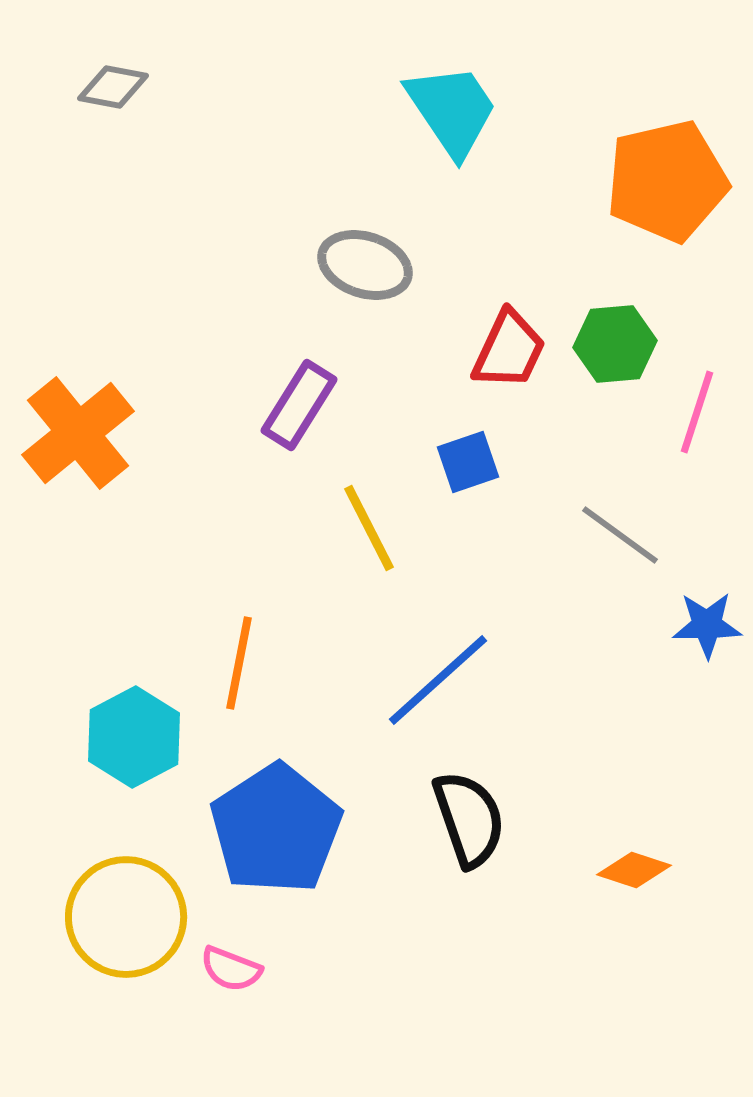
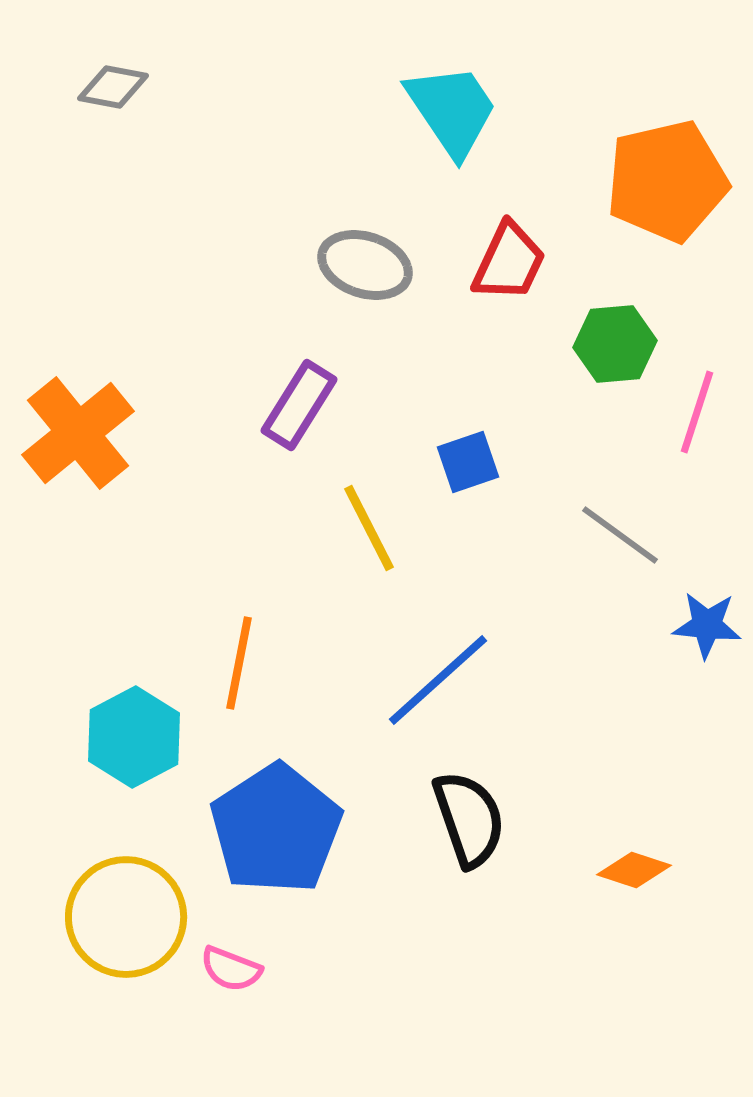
red trapezoid: moved 88 px up
blue star: rotated 6 degrees clockwise
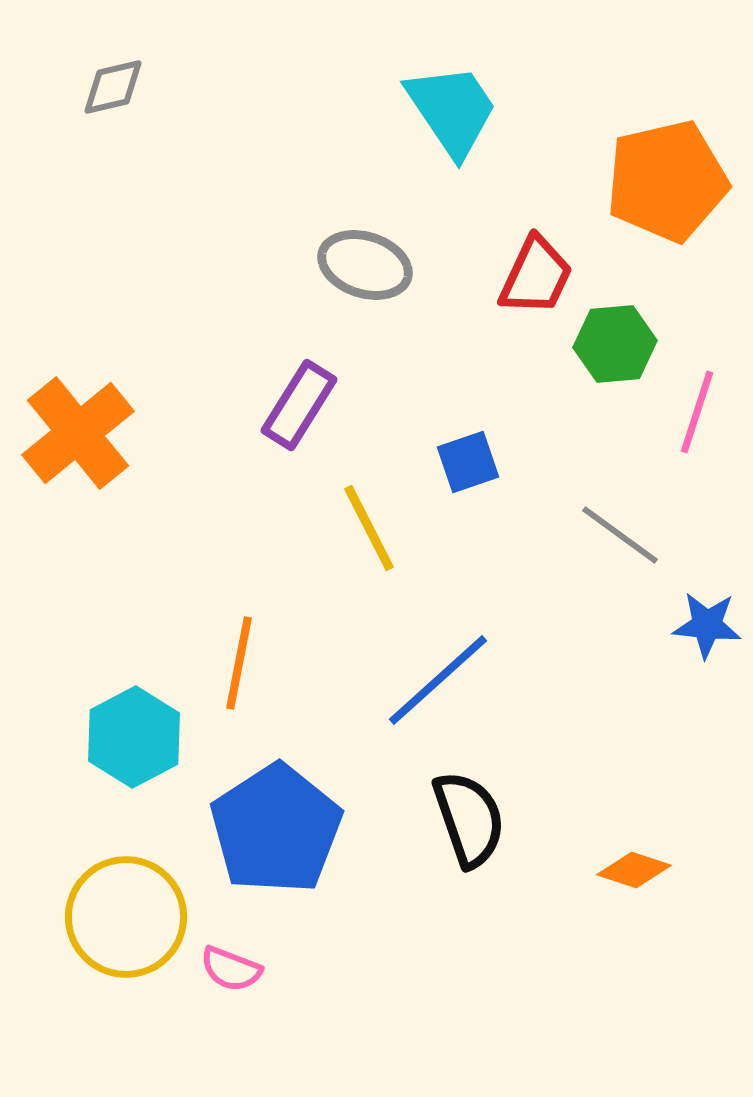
gray diamond: rotated 24 degrees counterclockwise
red trapezoid: moved 27 px right, 14 px down
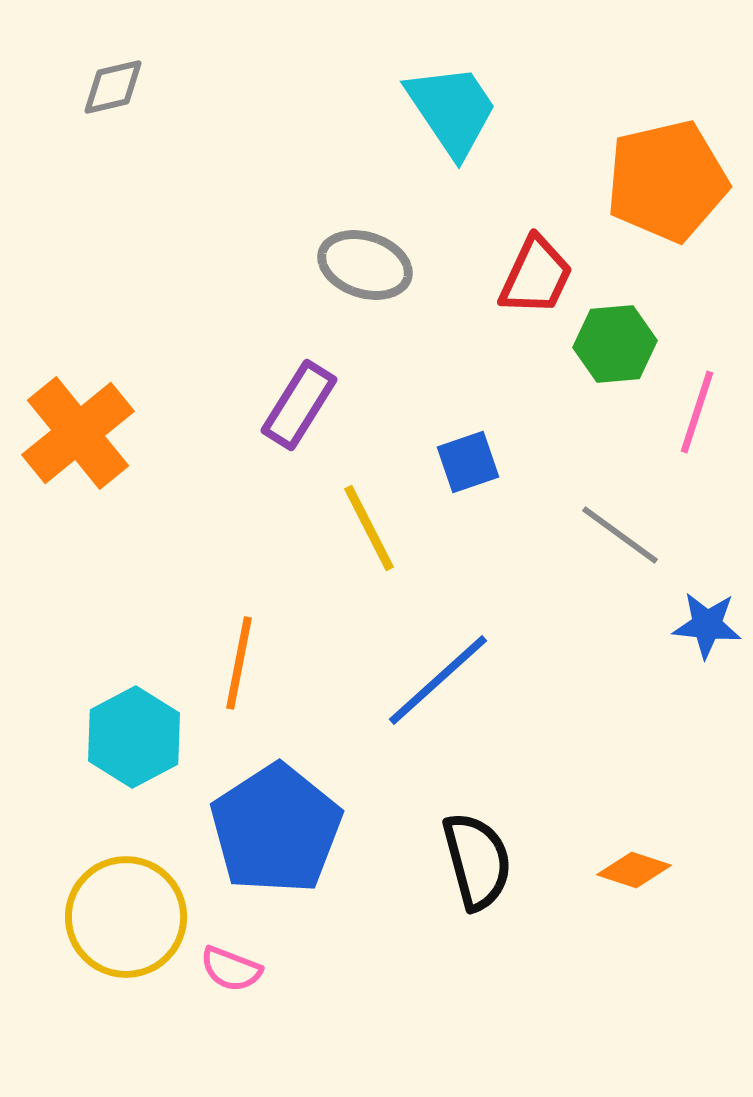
black semicircle: moved 8 px right, 42 px down; rotated 4 degrees clockwise
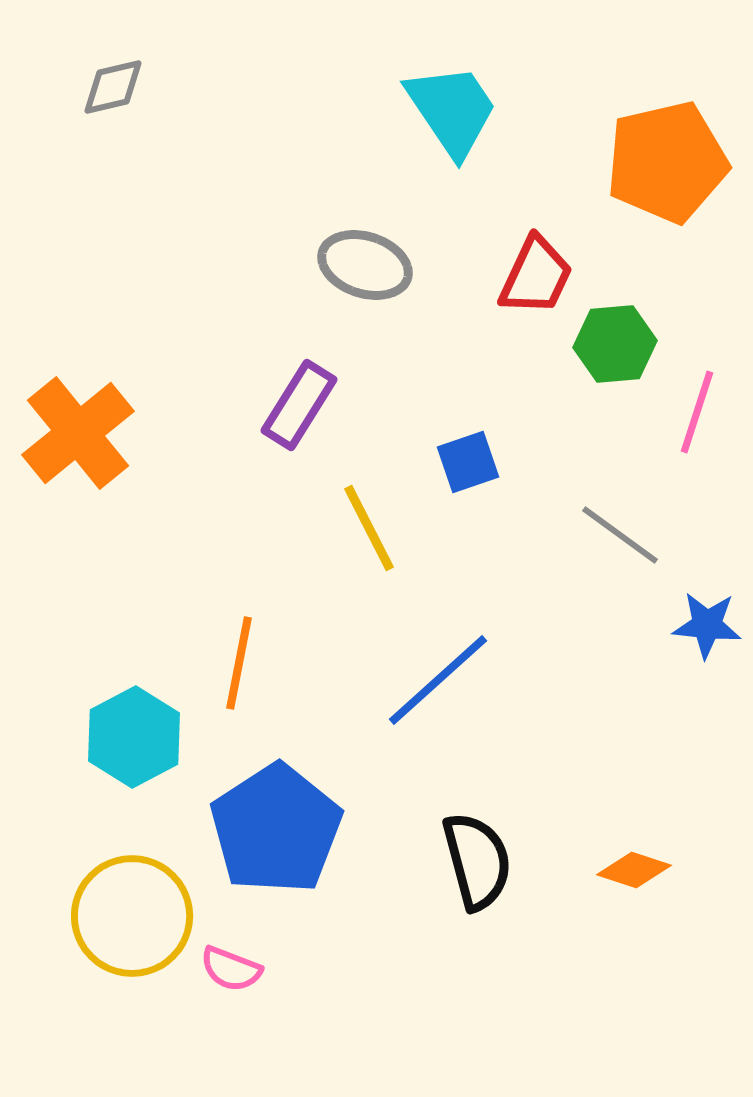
orange pentagon: moved 19 px up
yellow circle: moved 6 px right, 1 px up
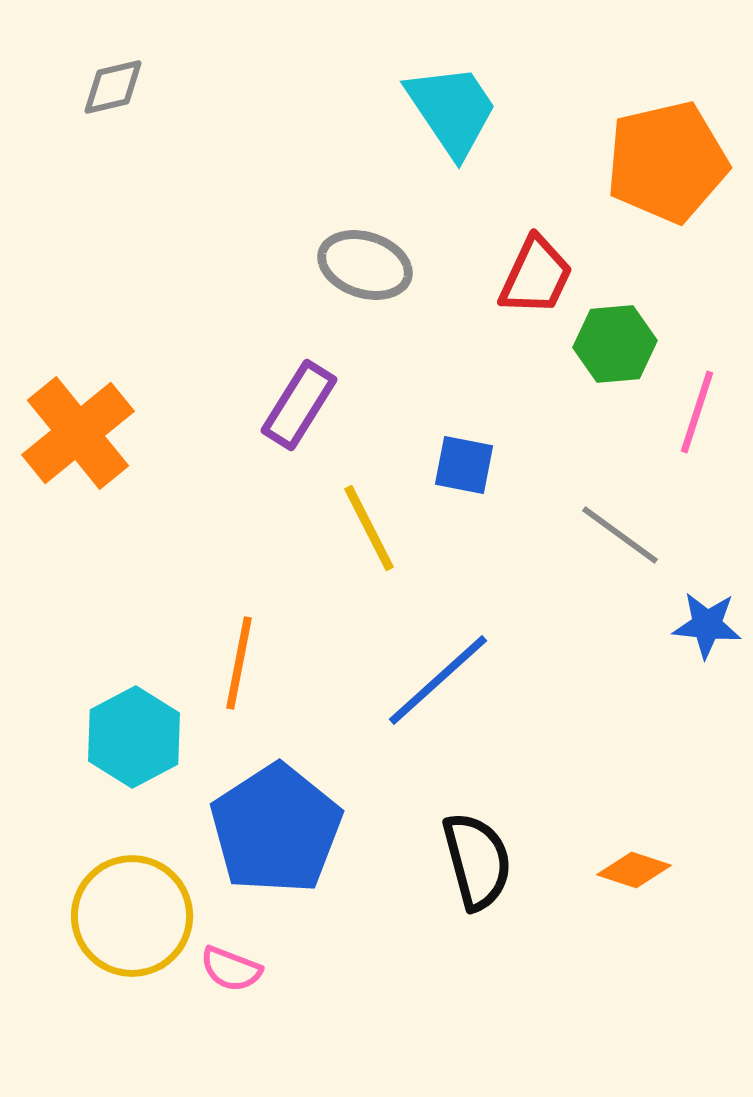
blue square: moved 4 px left, 3 px down; rotated 30 degrees clockwise
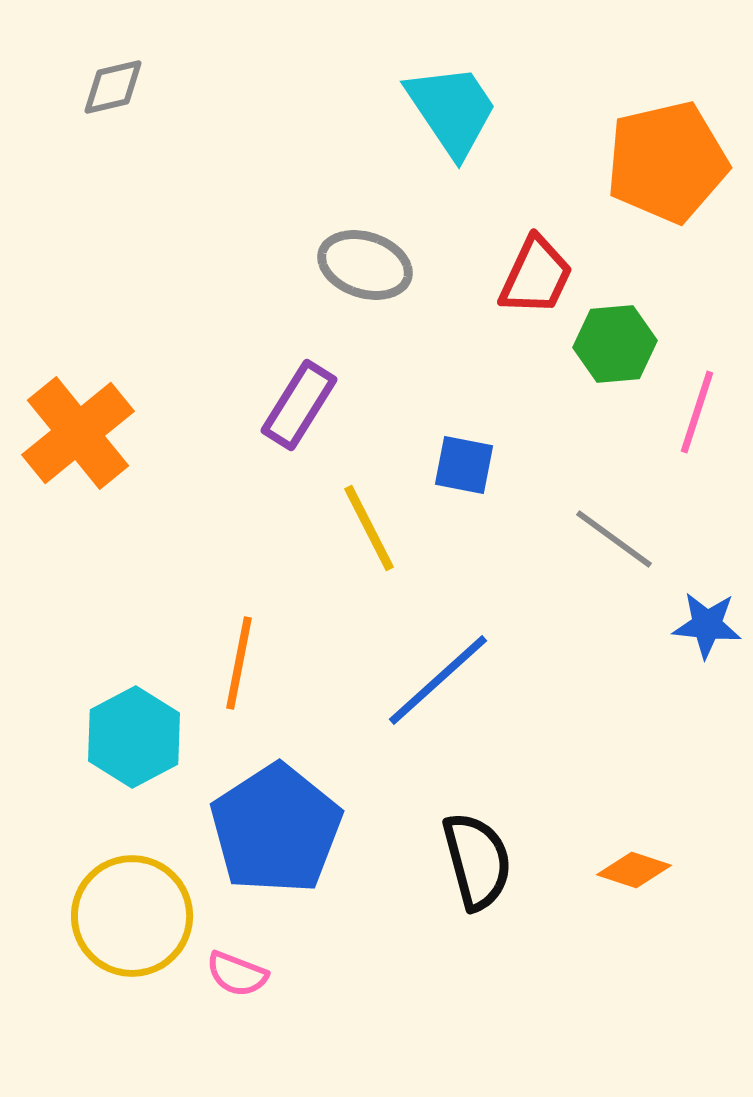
gray line: moved 6 px left, 4 px down
pink semicircle: moved 6 px right, 5 px down
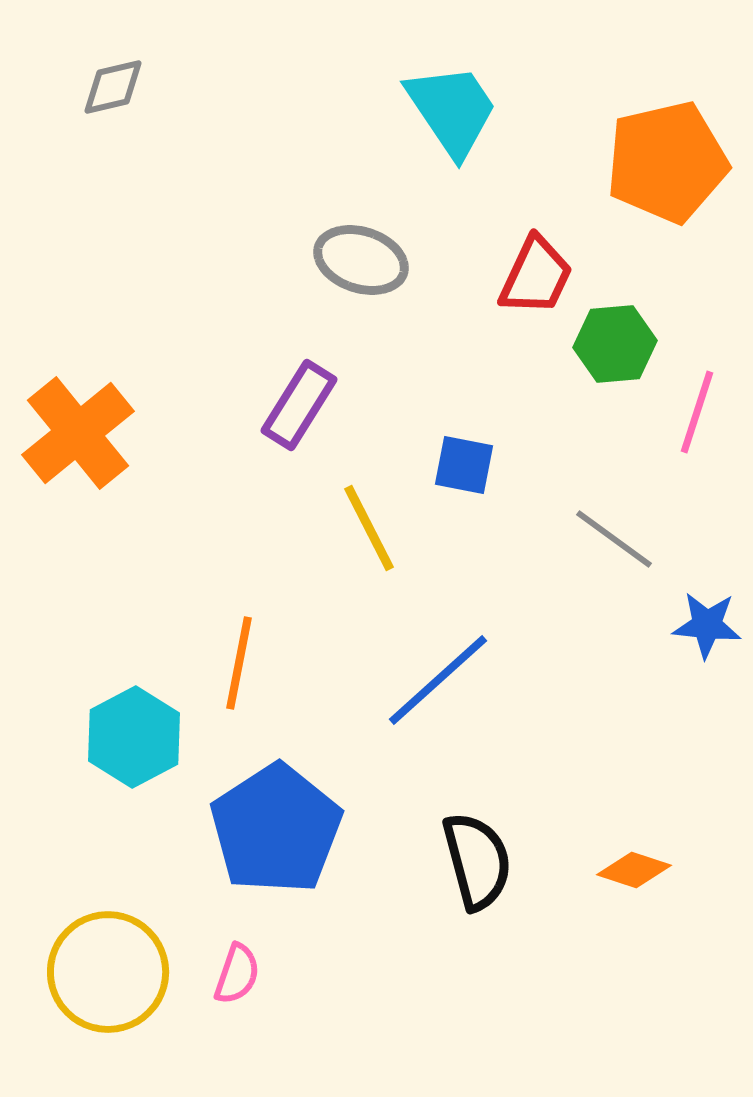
gray ellipse: moved 4 px left, 5 px up
yellow circle: moved 24 px left, 56 px down
pink semicircle: rotated 92 degrees counterclockwise
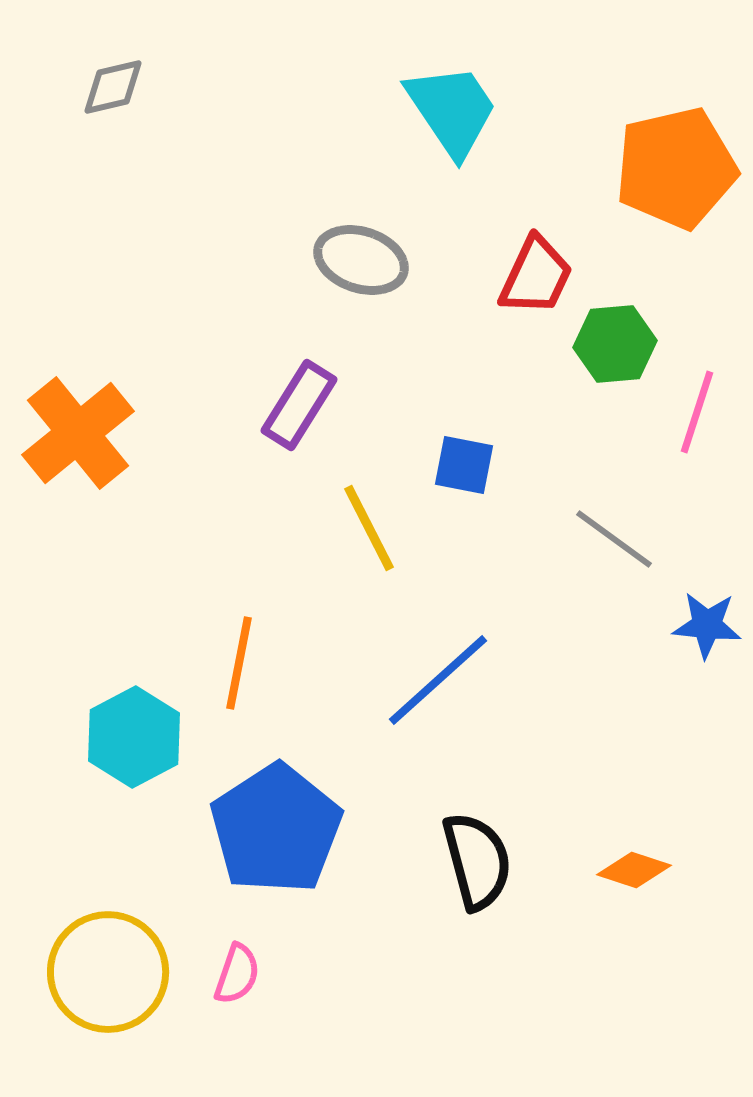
orange pentagon: moved 9 px right, 6 px down
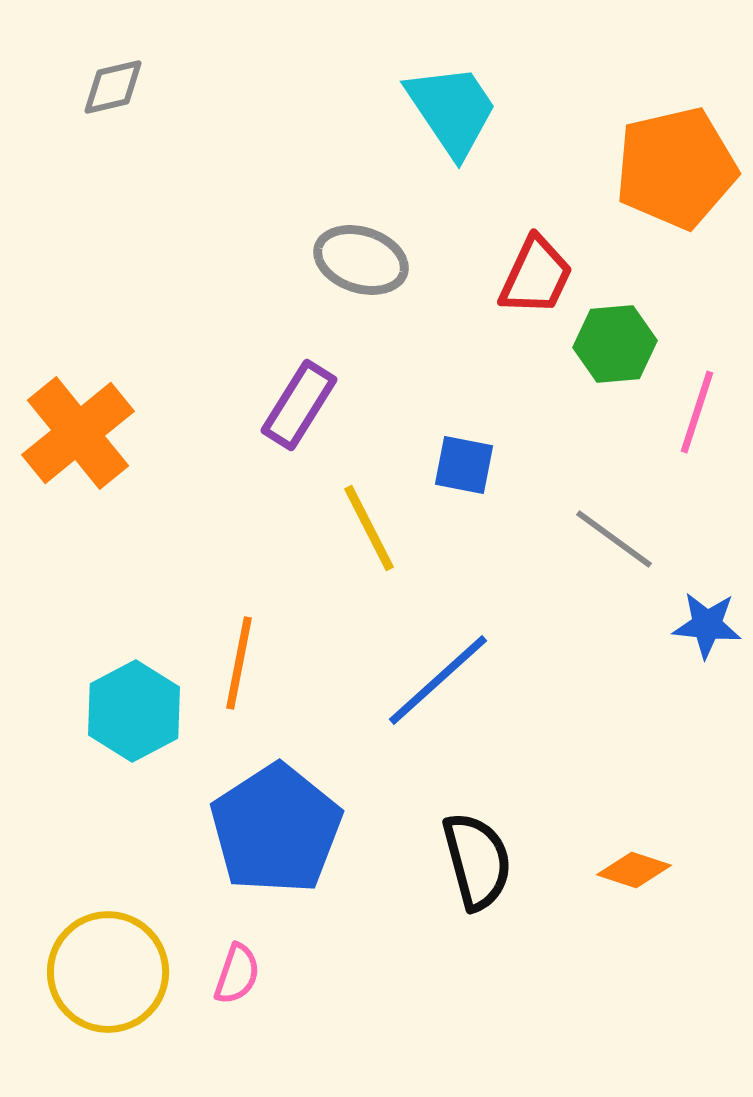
cyan hexagon: moved 26 px up
